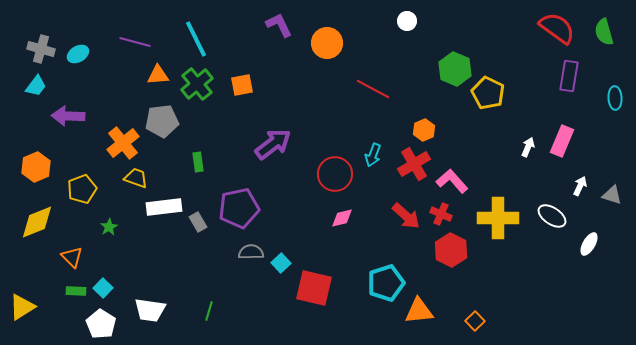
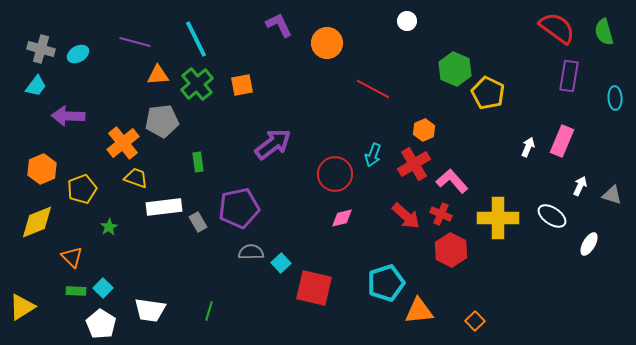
orange hexagon at (36, 167): moved 6 px right, 2 px down
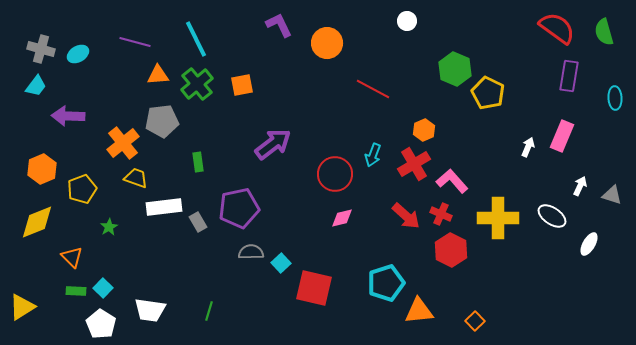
pink rectangle at (562, 141): moved 5 px up
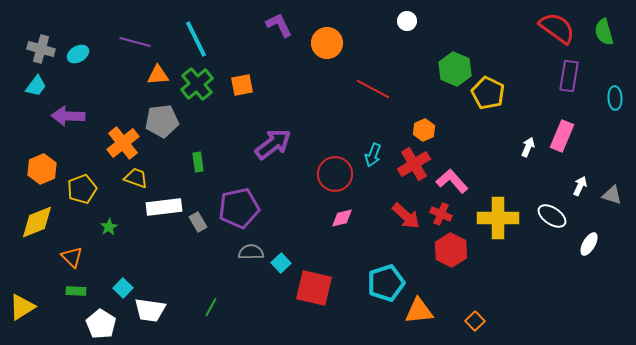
cyan square at (103, 288): moved 20 px right
green line at (209, 311): moved 2 px right, 4 px up; rotated 12 degrees clockwise
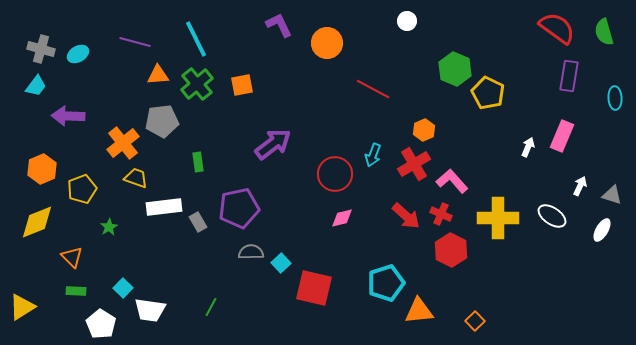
white ellipse at (589, 244): moved 13 px right, 14 px up
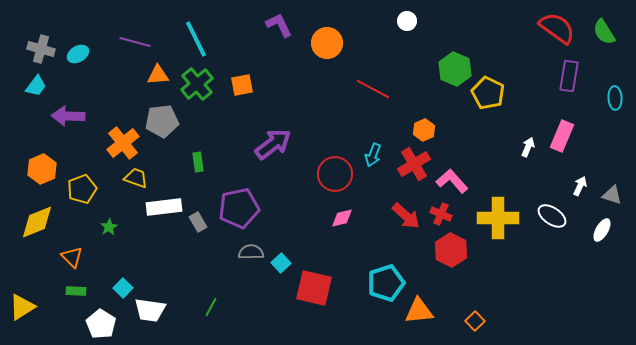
green semicircle at (604, 32): rotated 16 degrees counterclockwise
